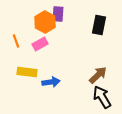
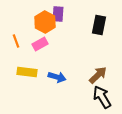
blue arrow: moved 6 px right, 5 px up; rotated 24 degrees clockwise
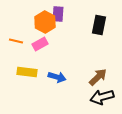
orange line: rotated 56 degrees counterclockwise
brown arrow: moved 2 px down
black arrow: rotated 75 degrees counterclockwise
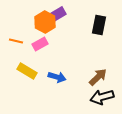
purple rectangle: rotated 56 degrees clockwise
yellow rectangle: moved 1 px up; rotated 24 degrees clockwise
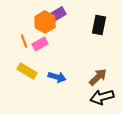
orange line: moved 8 px right; rotated 56 degrees clockwise
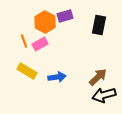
purple rectangle: moved 7 px right, 2 px down; rotated 14 degrees clockwise
blue arrow: rotated 24 degrees counterclockwise
black arrow: moved 2 px right, 2 px up
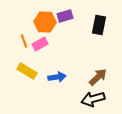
orange hexagon: rotated 25 degrees counterclockwise
black arrow: moved 11 px left, 4 px down
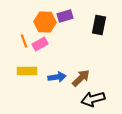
yellow rectangle: rotated 30 degrees counterclockwise
brown arrow: moved 17 px left, 1 px down
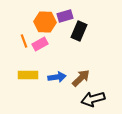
black rectangle: moved 20 px left, 6 px down; rotated 12 degrees clockwise
yellow rectangle: moved 1 px right, 4 px down
